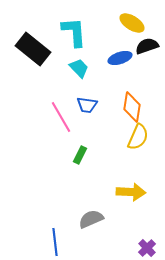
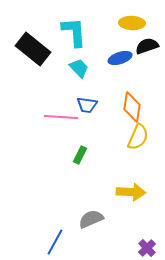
yellow ellipse: rotated 30 degrees counterclockwise
pink line: rotated 56 degrees counterclockwise
blue line: rotated 36 degrees clockwise
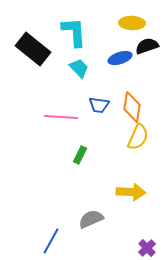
blue trapezoid: moved 12 px right
blue line: moved 4 px left, 1 px up
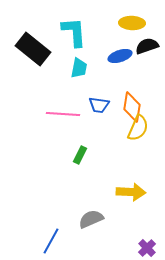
blue ellipse: moved 2 px up
cyan trapezoid: rotated 55 degrees clockwise
pink line: moved 2 px right, 3 px up
yellow semicircle: moved 9 px up
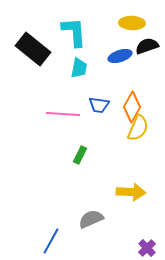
orange diamond: rotated 20 degrees clockwise
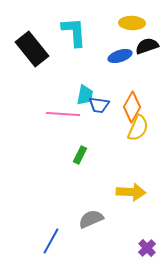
black rectangle: moved 1 px left; rotated 12 degrees clockwise
cyan trapezoid: moved 6 px right, 27 px down
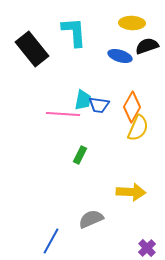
blue ellipse: rotated 35 degrees clockwise
cyan trapezoid: moved 2 px left, 5 px down
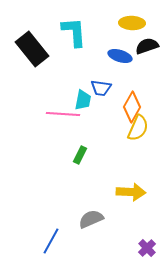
blue trapezoid: moved 2 px right, 17 px up
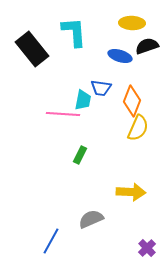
orange diamond: moved 6 px up; rotated 8 degrees counterclockwise
